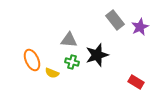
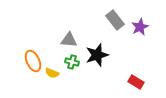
orange ellipse: moved 1 px right, 1 px down
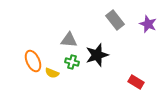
purple star: moved 8 px right, 3 px up; rotated 24 degrees counterclockwise
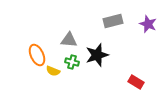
gray rectangle: moved 2 px left, 1 px down; rotated 66 degrees counterclockwise
orange ellipse: moved 4 px right, 6 px up
yellow semicircle: moved 1 px right, 2 px up
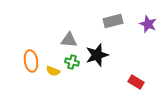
orange ellipse: moved 6 px left, 6 px down; rotated 15 degrees clockwise
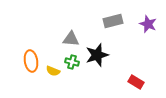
gray triangle: moved 2 px right, 1 px up
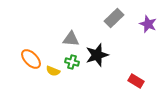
gray rectangle: moved 1 px right, 3 px up; rotated 30 degrees counterclockwise
orange ellipse: moved 2 px up; rotated 35 degrees counterclockwise
red rectangle: moved 1 px up
